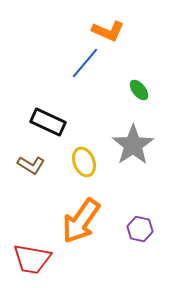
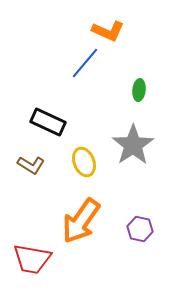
green ellipse: rotated 45 degrees clockwise
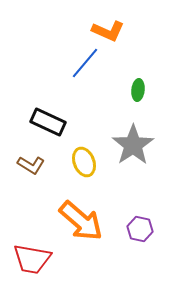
green ellipse: moved 1 px left
orange arrow: rotated 84 degrees counterclockwise
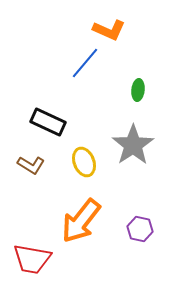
orange L-shape: moved 1 px right, 1 px up
orange arrow: rotated 87 degrees clockwise
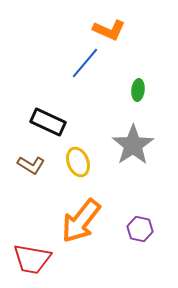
yellow ellipse: moved 6 px left
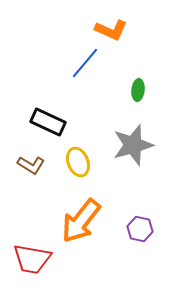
orange L-shape: moved 2 px right
gray star: rotated 18 degrees clockwise
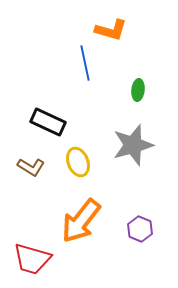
orange L-shape: rotated 8 degrees counterclockwise
blue line: rotated 52 degrees counterclockwise
brown L-shape: moved 2 px down
purple hexagon: rotated 10 degrees clockwise
red trapezoid: rotated 6 degrees clockwise
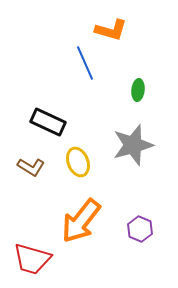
blue line: rotated 12 degrees counterclockwise
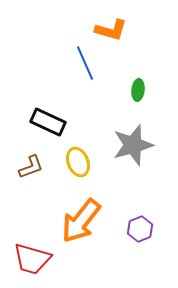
brown L-shape: rotated 52 degrees counterclockwise
purple hexagon: rotated 15 degrees clockwise
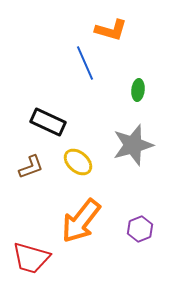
yellow ellipse: rotated 28 degrees counterclockwise
red trapezoid: moved 1 px left, 1 px up
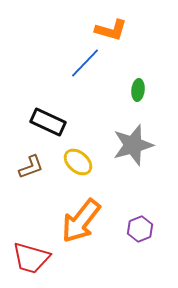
blue line: rotated 68 degrees clockwise
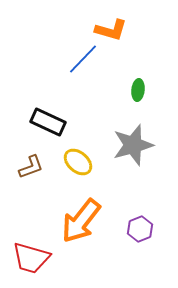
blue line: moved 2 px left, 4 px up
